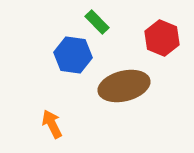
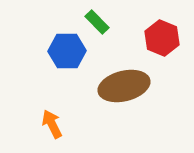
blue hexagon: moved 6 px left, 4 px up; rotated 9 degrees counterclockwise
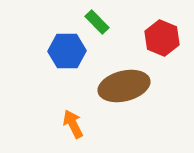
orange arrow: moved 21 px right
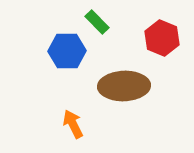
brown ellipse: rotated 12 degrees clockwise
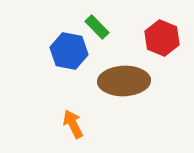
green rectangle: moved 5 px down
blue hexagon: moved 2 px right; rotated 12 degrees clockwise
brown ellipse: moved 5 px up
